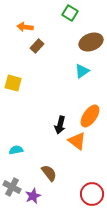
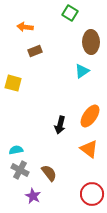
brown ellipse: rotated 70 degrees counterclockwise
brown rectangle: moved 2 px left, 5 px down; rotated 24 degrees clockwise
orange triangle: moved 12 px right, 8 px down
gray cross: moved 8 px right, 17 px up
purple star: rotated 21 degrees counterclockwise
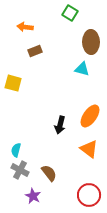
cyan triangle: moved 2 px up; rotated 49 degrees clockwise
cyan semicircle: rotated 64 degrees counterclockwise
red circle: moved 3 px left, 1 px down
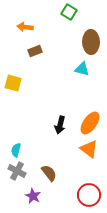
green square: moved 1 px left, 1 px up
orange ellipse: moved 7 px down
gray cross: moved 3 px left, 1 px down
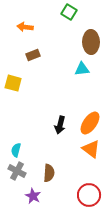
brown rectangle: moved 2 px left, 4 px down
cyan triangle: rotated 21 degrees counterclockwise
orange triangle: moved 2 px right
brown semicircle: rotated 42 degrees clockwise
